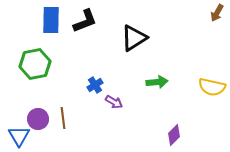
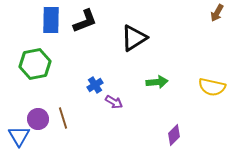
brown line: rotated 10 degrees counterclockwise
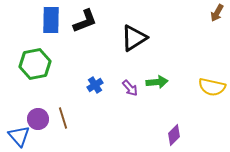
purple arrow: moved 16 px right, 14 px up; rotated 18 degrees clockwise
blue triangle: rotated 10 degrees counterclockwise
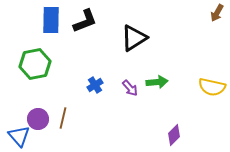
brown line: rotated 30 degrees clockwise
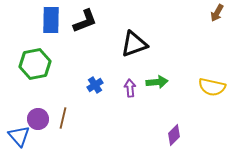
black triangle: moved 6 px down; rotated 12 degrees clockwise
purple arrow: rotated 144 degrees counterclockwise
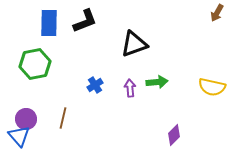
blue rectangle: moved 2 px left, 3 px down
purple circle: moved 12 px left
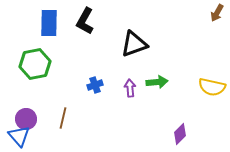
black L-shape: rotated 140 degrees clockwise
blue cross: rotated 14 degrees clockwise
purple diamond: moved 6 px right, 1 px up
